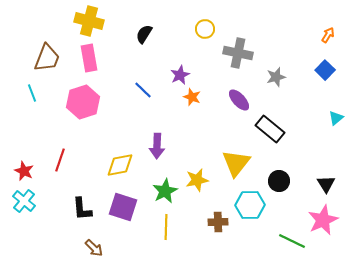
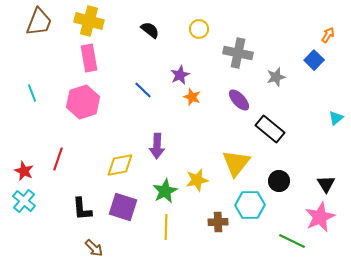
yellow circle: moved 6 px left
black semicircle: moved 6 px right, 4 px up; rotated 96 degrees clockwise
brown trapezoid: moved 8 px left, 36 px up
blue square: moved 11 px left, 10 px up
red line: moved 2 px left, 1 px up
pink star: moved 3 px left, 3 px up
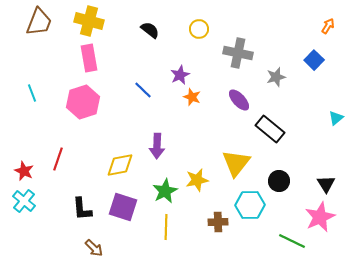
orange arrow: moved 9 px up
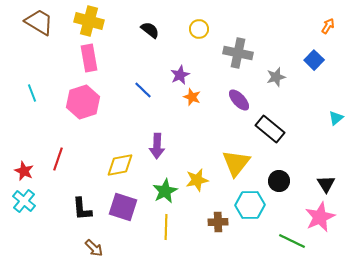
brown trapezoid: rotated 80 degrees counterclockwise
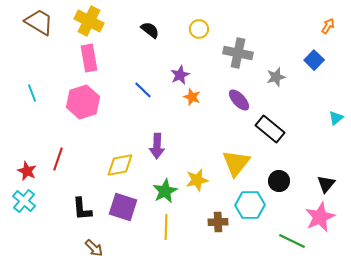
yellow cross: rotated 12 degrees clockwise
red star: moved 3 px right
black triangle: rotated 12 degrees clockwise
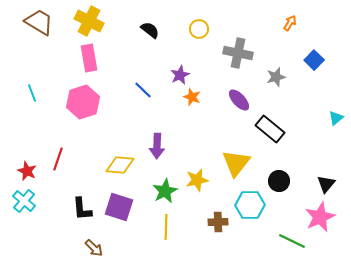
orange arrow: moved 38 px left, 3 px up
yellow diamond: rotated 16 degrees clockwise
purple square: moved 4 px left
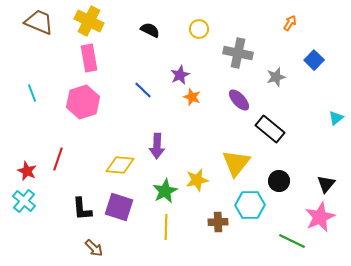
brown trapezoid: rotated 8 degrees counterclockwise
black semicircle: rotated 12 degrees counterclockwise
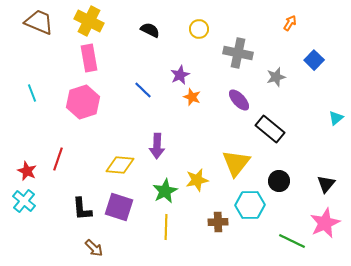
pink star: moved 5 px right, 6 px down
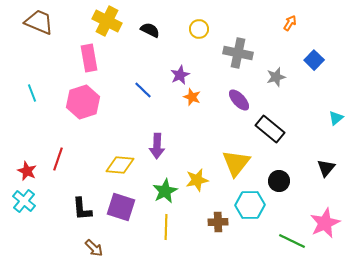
yellow cross: moved 18 px right
black triangle: moved 16 px up
purple square: moved 2 px right
